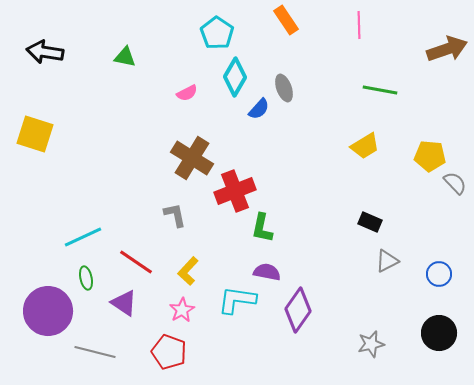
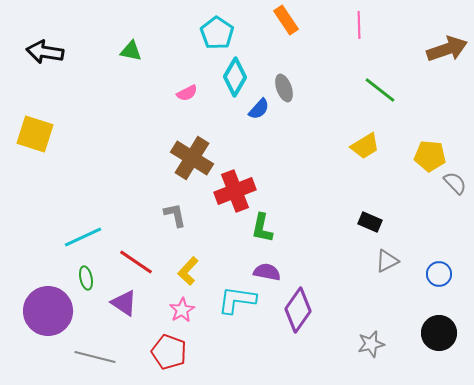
green triangle: moved 6 px right, 6 px up
green line: rotated 28 degrees clockwise
gray line: moved 5 px down
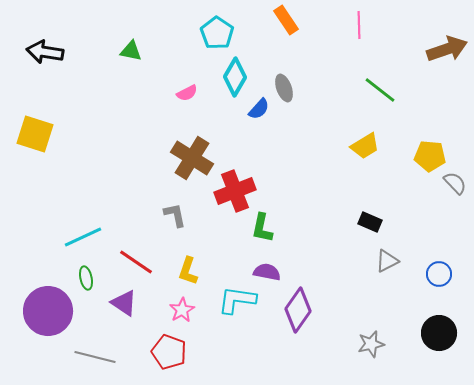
yellow L-shape: rotated 24 degrees counterclockwise
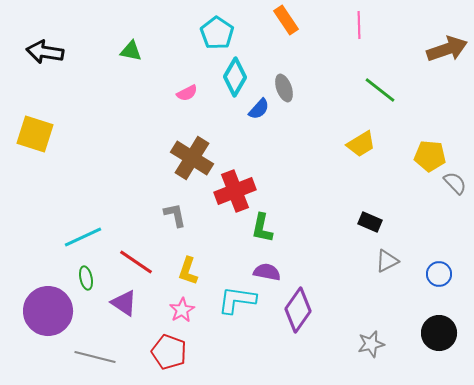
yellow trapezoid: moved 4 px left, 2 px up
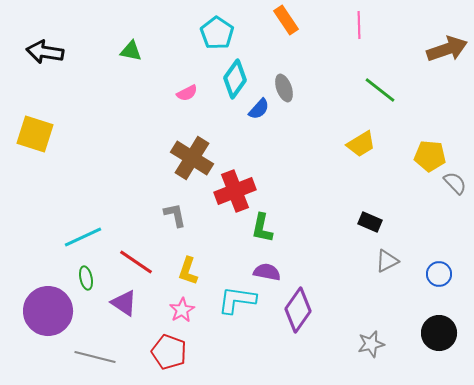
cyan diamond: moved 2 px down; rotated 6 degrees clockwise
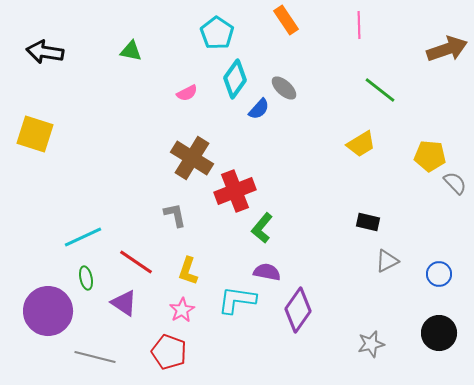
gray ellipse: rotated 28 degrees counterclockwise
black rectangle: moved 2 px left; rotated 10 degrees counterclockwise
green L-shape: rotated 28 degrees clockwise
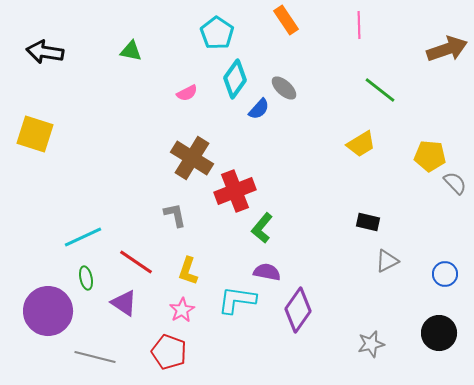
blue circle: moved 6 px right
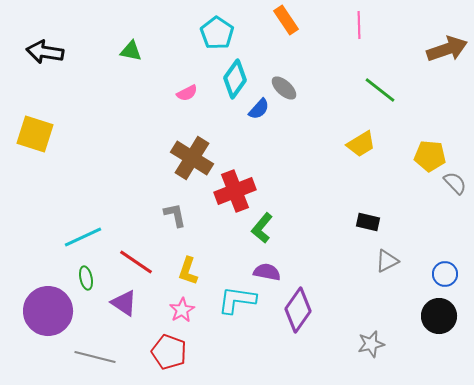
black circle: moved 17 px up
